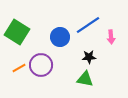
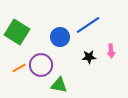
pink arrow: moved 14 px down
green triangle: moved 26 px left, 6 px down
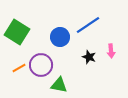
black star: rotated 24 degrees clockwise
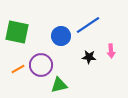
green square: rotated 20 degrees counterclockwise
blue circle: moved 1 px right, 1 px up
black star: rotated 16 degrees counterclockwise
orange line: moved 1 px left, 1 px down
green triangle: rotated 24 degrees counterclockwise
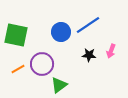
green square: moved 1 px left, 3 px down
blue circle: moved 4 px up
pink arrow: rotated 24 degrees clockwise
black star: moved 2 px up
purple circle: moved 1 px right, 1 px up
green triangle: rotated 24 degrees counterclockwise
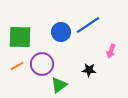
green square: moved 4 px right, 2 px down; rotated 10 degrees counterclockwise
black star: moved 15 px down
orange line: moved 1 px left, 3 px up
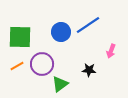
green triangle: moved 1 px right, 1 px up
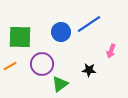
blue line: moved 1 px right, 1 px up
orange line: moved 7 px left
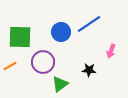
purple circle: moved 1 px right, 2 px up
